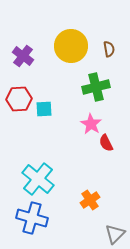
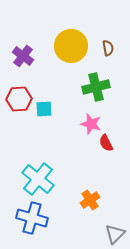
brown semicircle: moved 1 px left, 1 px up
pink star: rotated 15 degrees counterclockwise
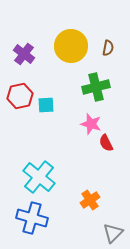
brown semicircle: rotated 21 degrees clockwise
purple cross: moved 1 px right, 2 px up
red hexagon: moved 1 px right, 3 px up; rotated 10 degrees counterclockwise
cyan square: moved 2 px right, 4 px up
cyan cross: moved 1 px right, 2 px up
gray triangle: moved 2 px left, 1 px up
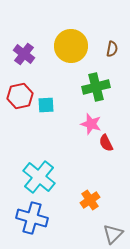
brown semicircle: moved 4 px right, 1 px down
gray triangle: moved 1 px down
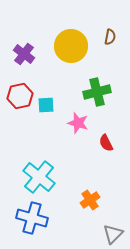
brown semicircle: moved 2 px left, 12 px up
green cross: moved 1 px right, 5 px down
pink star: moved 13 px left, 1 px up
